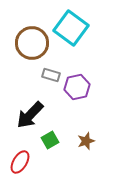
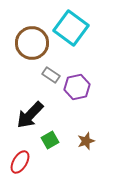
gray rectangle: rotated 18 degrees clockwise
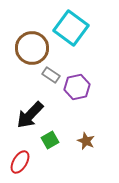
brown circle: moved 5 px down
brown star: rotated 30 degrees counterclockwise
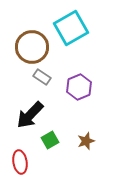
cyan square: rotated 24 degrees clockwise
brown circle: moved 1 px up
gray rectangle: moved 9 px left, 2 px down
purple hexagon: moved 2 px right; rotated 10 degrees counterclockwise
brown star: rotated 30 degrees clockwise
red ellipse: rotated 40 degrees counterclockwise
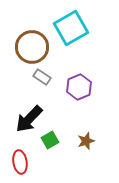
black arrow: moved 1 px left, 4 px down
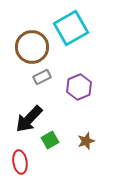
gray rectangle: rotated 60 degrees counterclockwise
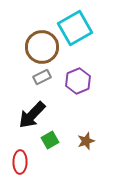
cyan square: moved 4 px right
brown circle: moved 10 px right
purple hexagon: moved 1 px left, 6 px up
black arrow: moved 3 px right, 4 px up
red ellipse: rotated 10 degrees clockwise
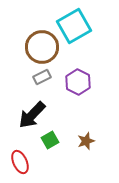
cyan square: moved 1 px left, 2 px up
purple hexagon: moved 1 px down; rotated 10 degrees counterclockwise
red ellipse: rotated 25 degrees counterclockwise
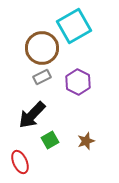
brown circle: moved 1 px down
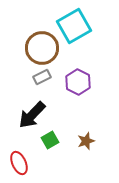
red ellipse: moved 1 px left, 1 px down
